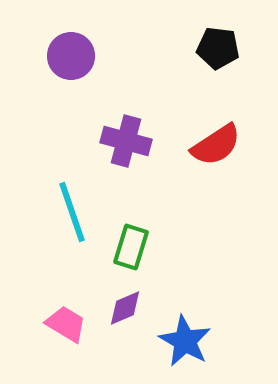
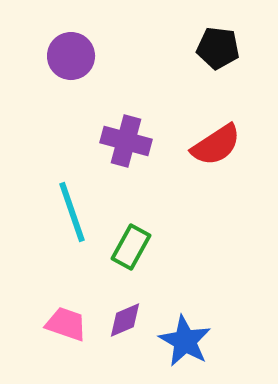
green rectangle: rotated 12 degrees clockwise
purple diamond: moved 12 px down
pink trapezoid: rotated 12 degrees counterclockwise
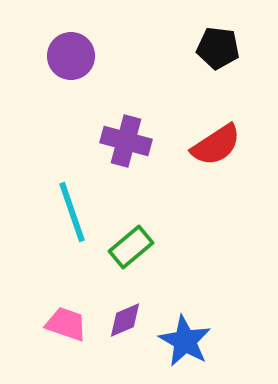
green rectangle: rotated 21 degrees clockwise
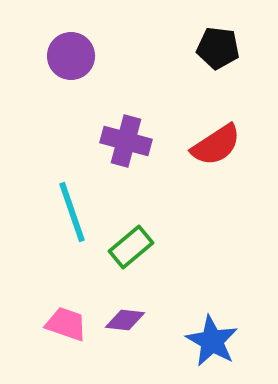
purple diamond: rotated 30 degrees clockwise
blue star: moved 27 px right
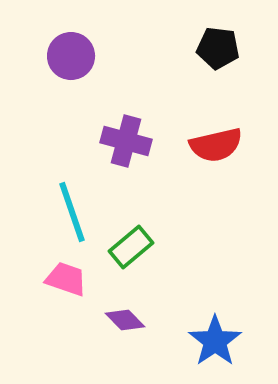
red semicircle: rotated 20 degrees clockwise
purple diamond: rotated 39 degrees clockwise
pink trapezoid: moved 45 px up
blue star: moved 3 px right; rotated 8 degrees clockwise
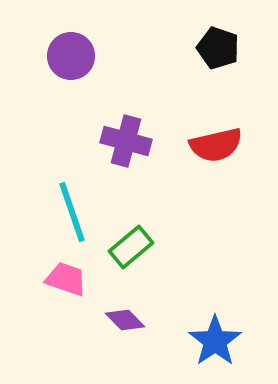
black pentagon: rotated 12 degrees clockwise
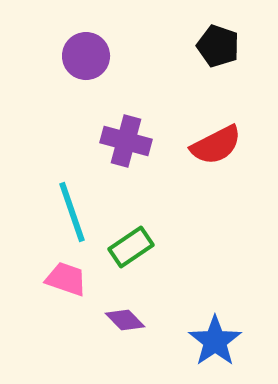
black pentagon: moved 2 px up
purple circle: moved 15 px right
red semicircle: rotated 14 degrees counterclockwise
green rectangle: rotated 6 degrees clockwise
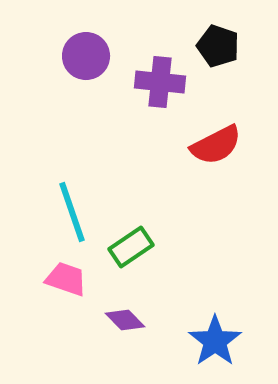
purple cross: moved 34 px right, 59 px up; rotated 9 degrees counterclockwise
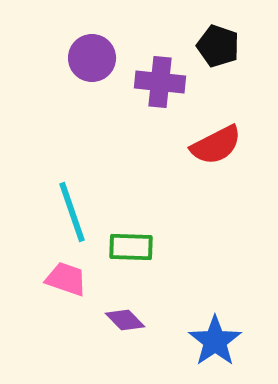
purple circle: moved 6 px right, 2 px down
green rectangle: rotated 36 degrees clockwise
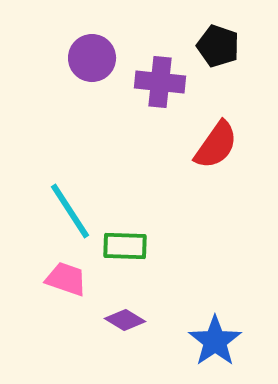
red semicircle: rotated 28 degrees counterclockwise
cyan line: moved 2 px left, 1 px up; rotated 14 degrees counterclockwise
green rectangle: moved 6 px left, 1 px up
purple diamond: rotated 15 degrees counterclockwise
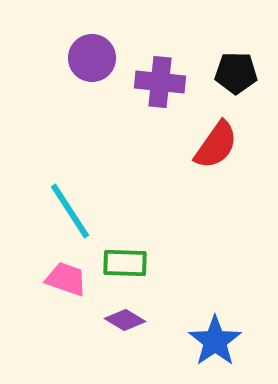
black pentagon: moved 18 px right, 27 px down; rotated 18 degrees counterclockwise
green rectangle: moved 17 px down
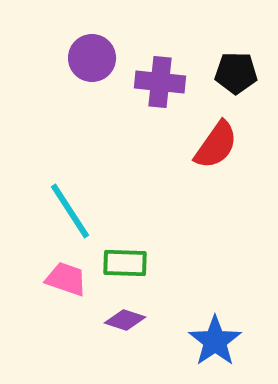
purple diamond: rotated 12 degrees counterclockwise
